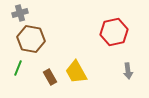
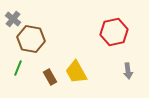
gray cross: moved 7 px left, 6 px down; rotated 35 degrees counterclockwise
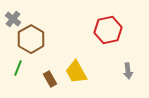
red hexagon: moved 6 px left, 2 px up
brown hexagon: rotated 20 degrees clockwise
brown rectangle: moved 2 px down
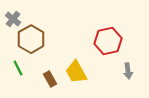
red hexagon: moved 11 px down
green line: rotated 49 degrees counterclockwise
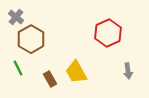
gray cross: moved 3 px right, 2 px up
red hexagon: moved 8 px up; rotated 12 degrees counterclockwise
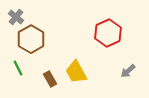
gray arrow: rotated 56 degrees clockwise
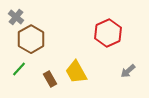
green line: moved 1 px right, 1 px down; rotated 70 degrees clockwise
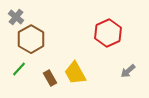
yellow trapezoid: moved 1 px left, 1 px down
brown rectangle: moved 1 px up
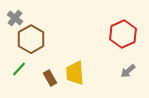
gray cross: moved 1 px left, 1 px down
red hexagon: moved 15 px right, 1 px down
yellow trapezoid: rotated 25 degrees clockwise
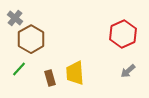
brown rectangle: rotated 14 degrees clockwise
